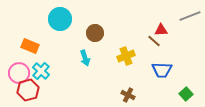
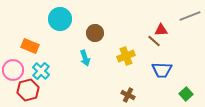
pink circle: moved 6 px left, 3 px up
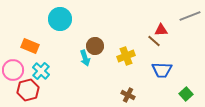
brown circle: moved 13 px down
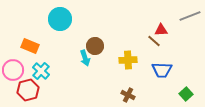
yellow cross: moved 2 px right, 4 px down; rotated 18 degrees clockwise
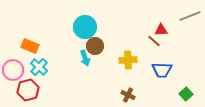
cyan circle: moved 25 px right, 8 px down
cyan cross: moved 2 px left, 4 px up
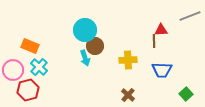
cyan circle: moved 3 px down
brown line: rotated 48 degrees clockwise
brown cross: rotated 16 degrees clockwise
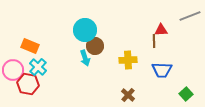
cyan cross: moved 1 px left
red hexagon: moved 6 px up; rotated 25 degrees clockwise
